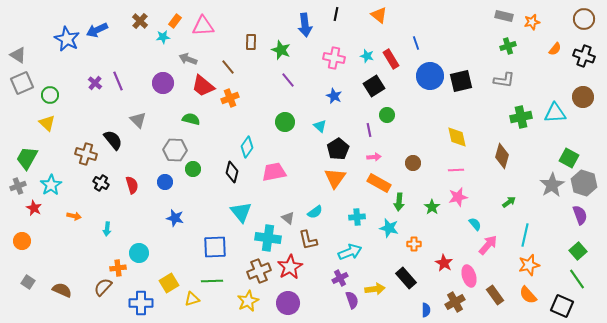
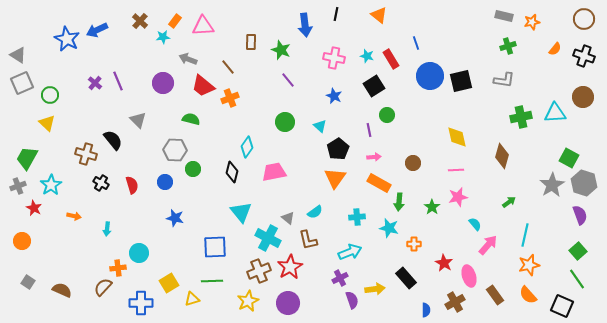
cyan cross at (268, 238): rotated 20 degrees clockwise
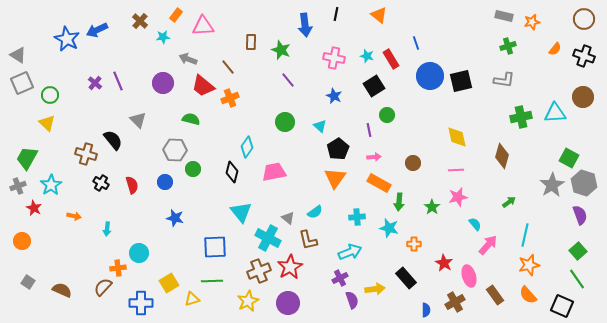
orange rectangle at (175, 21): moved 1 px right, 6 px up
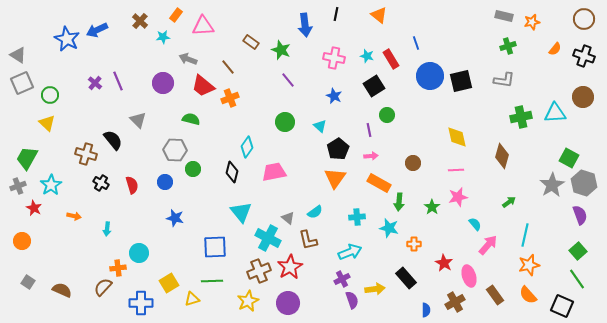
brown rectangle at (251, 42): rotated 56 degrees counterclockwise
pink arrow at (374, 157): moved 3 px left, 1 px up
purple cross at (340, 278): moved 2 px right, 1 px down
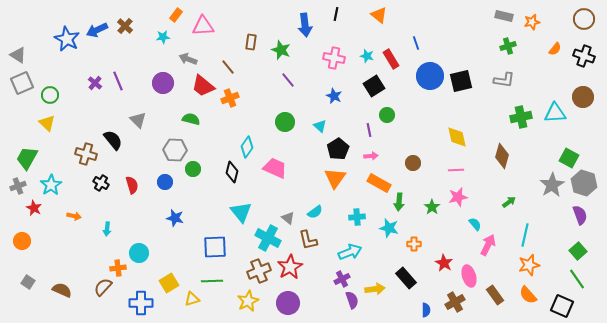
brown cross at (140, 21): moved 15 px left, 5 px down
brown rectangle at (251, 42): rotated 63 degrees clockwise
pink trapezoid at (274, 172): moved 1 px right, 4 px up; rotated 35 degrees clockwise
pink arrow at (488, 245): rotated 15 degrees counterclockwise
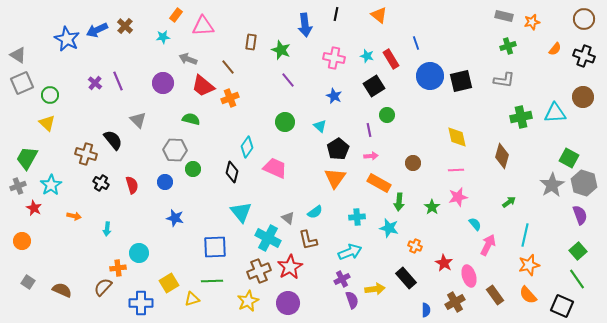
orange cross at (414, 244): moved 1 px right, 2 px down; rotated 24 degrees clockwise
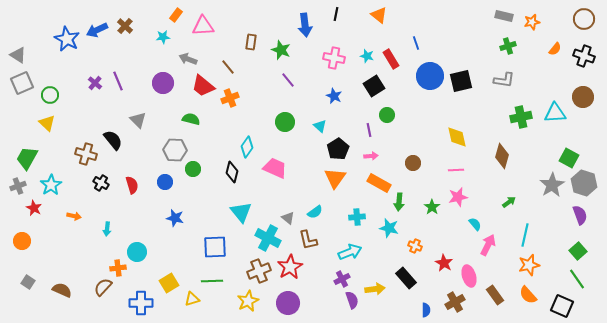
cyan circle at (139, 253): moved 2 px left, 1 px up
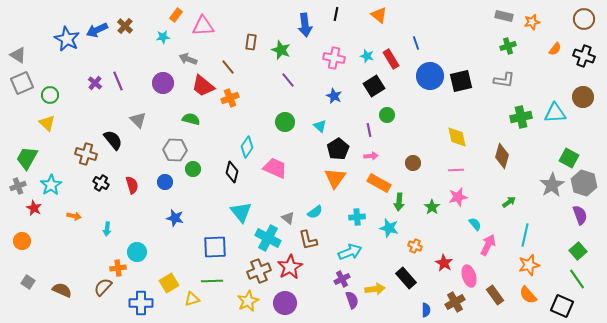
purple circle at (288, 303): moved 3 px left
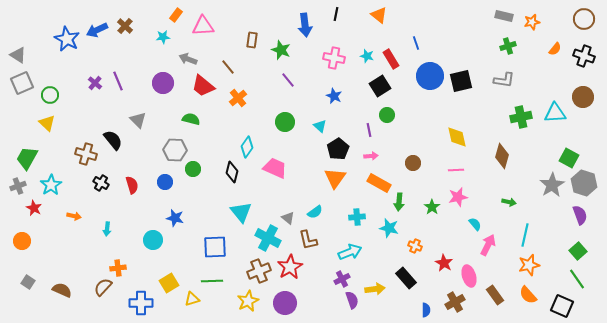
brown rectangle at (251, 42): moved 1 px right, 2 px up
black square at (374, 86): moved 6 px right
orange cross at (230, 98): moved 8 px right; rotated 18 degrees counterclockwise
green arrow at (509, 202): rotated 48 degrees clockwise
cyan circle at (137, 252): moved 16 px right, 12 px up
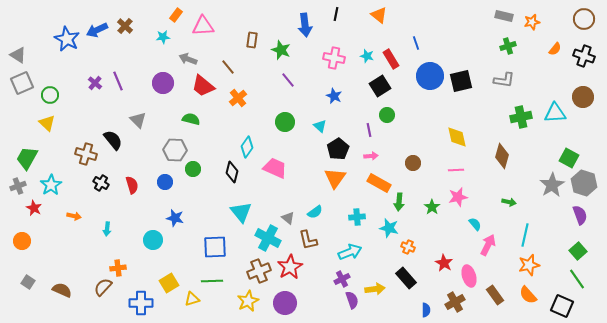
orange cross at (415, 246): moved 7 px left, 1 px down
